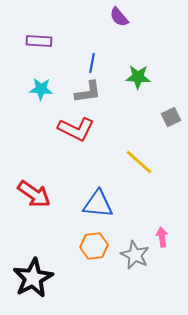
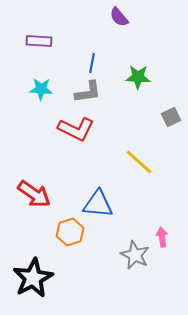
orange hexagon: moved 24 px left, 14 px up; rotated 12 degrees counterclockwise
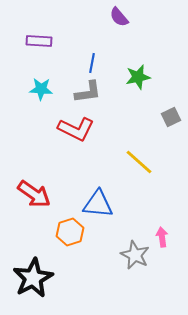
green star: rotated 15 degrees counterclockwise
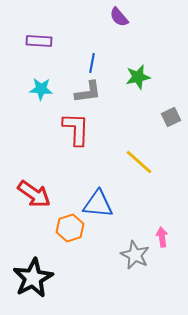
red L-shape: rotated 114 degrees counterclockwise
orange hexagon: moved 4 px up
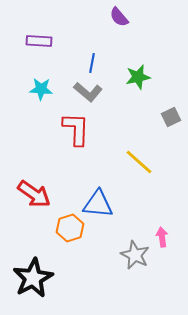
gray L-shape: rotated 48 degrees clockwise
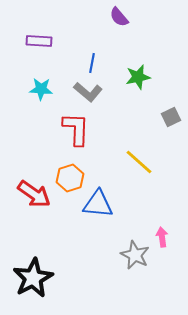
orange hexagon: moved 50 px up
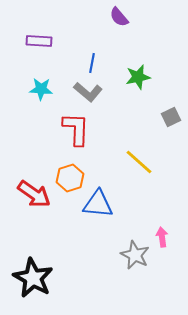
black star: rotated 15 degrees counterclockwise
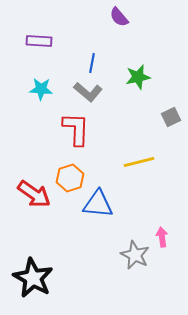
yellow line: rotated 56 degrees counterclockwise
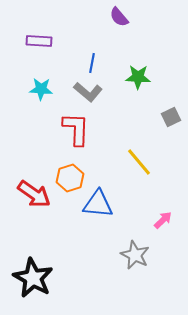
green star: rotated 15 degrees clockwise
yellow line: rotated 64 degrees clockwise
pink arrow: moved 1 px right, 17 px up; rotated 54 degrees clockwise
